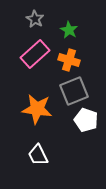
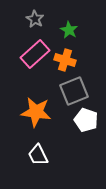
orange cross: moved 4 px left
orange star: moved 1 px left, 3 px down
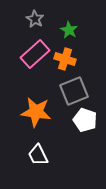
orange cross: moved 1 px up
white pentagon: moved 1 px left
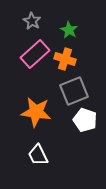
gray star: moved 3 px left, 2 px down
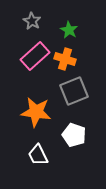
pink rectangle: moved 2 px down
white pentagon: moved 11 px left, 15 px down
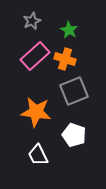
gray star: rotated 18 degrees clockwise
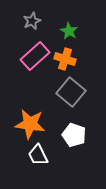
green star: moved 1 px down
gray square: moved 3 px left, 1 px down; rotated 28 degrees counterclockwise
orange star: moved 6 px left, 12 px down
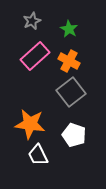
green star: moved 2 px up
orange cross: moved 4 px right, 2 px down; rotated 10 degrees clockwise
gray square: rotated 12 degrees clockwise
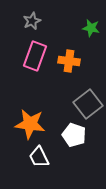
green star: moved 22 px right, 1 px up; rotated 18 degrees counterclockwise
pink rectangle: rotated 28 degrees counterclockwise
orange cross: rotated 20 degrees counterclockwise
gray square: moved 17 px right, 12 px down
white trapezoid: moved 1 px right, 2 px down
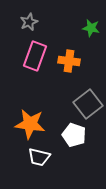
gray star: moved 3 px left, 1 px down
white trapezoid: rotated 50 degrees counterclockwise
